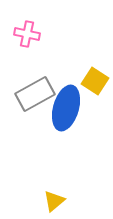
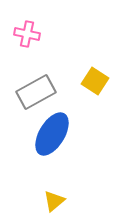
gray rectangle: moved 1 px right, 2 px up
blue ellipse: moved 14 px left, 26 px down; rotated 15 degrees clockwise
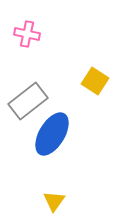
gray rectangle: moved 8 px left, 9 px down; rotated 9 degrees counterclockwise
yellow triangle: rotated 15 degrees counterclockwise
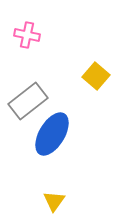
pink cross: moved 1 px down
yellow square: moved 1 px right, 5 px up; rotated 8 degrees clockwise
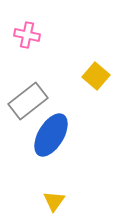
blue ellipse: moved 1 px left, 1 px down
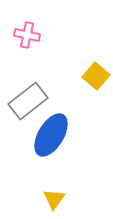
yellow triangle: moved 2 px up
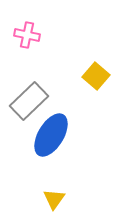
gray rectangle: moved 1 px right; rotated 6 degrees counterclockwise
